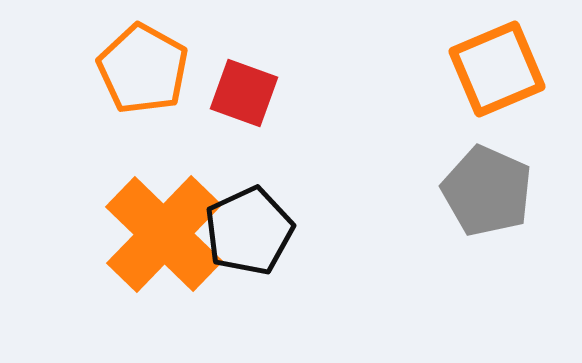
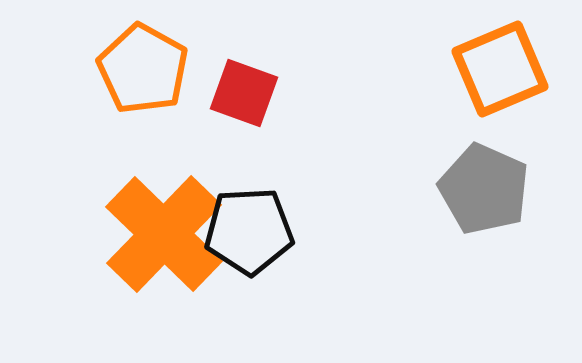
orange square: moved 3 px right
gray pentagon: moved 3 px left, 2 px up
black pentagon: rotated 22 degrees clockwise
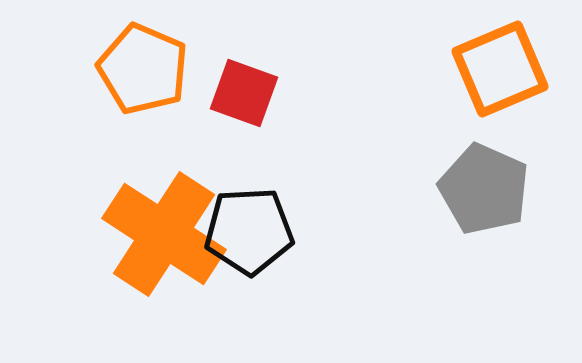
orange pentagon: rotated 6 degrees counterclockwise
orange cross: rotated 11 degrees counterclockwise
